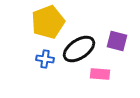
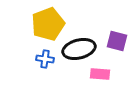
yellow pentagon: moved 2 px down
black ellipse: rotated 20 degrees clockwise
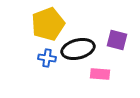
purple square: moved 1 px up
black ellipse: moved 1 px left
blue cross: moved 2 px right, 1 px up
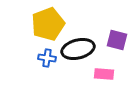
pink rectangle: moved 4 px right
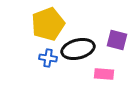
blue cross: moved 1 px right
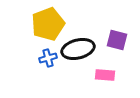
blue cross: rotated 24 degrees counterclockwise
pink rectangle: moved 1 px right, 1 px down
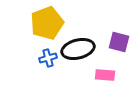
yellow pentagon: moved 1 px left, 1 px up
purple square: moved 2 px right, 2 px down
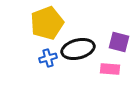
pink rectangle: moved 5 px right, 6 px up
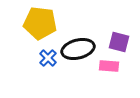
yellow pentagon: moved 7 px left; rotated 28 degrees clockwise
blue cross: rotated 30 degrees counterclockwise
pink rectangle: moved 1 px left, 3 px up
